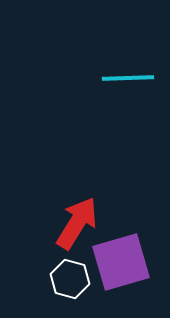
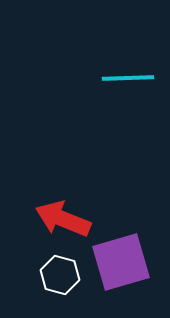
red arrow: moved 14 px left, 4 px up; rotated 100 degrees counterclockwise
white hexagon: moved 10 px left, 4 px up
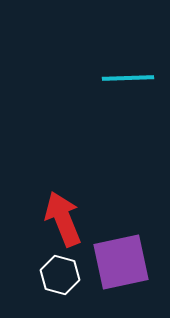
red arrow: rotated 46 degrees clockwise
purple square: rotated 4 degrees clockwise
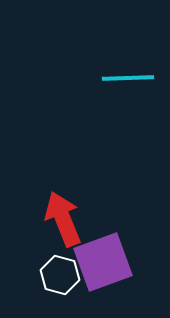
purple square: moved 18 px left; rotated 8 degrees counterclockwise
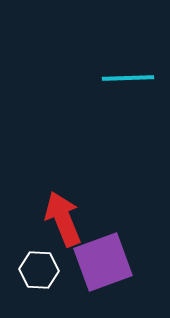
white hexagon: moved 21 px left, 5 px up; rotated 12 degrees counterclockwise
